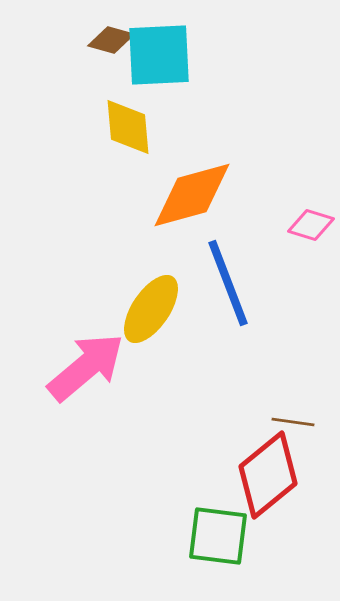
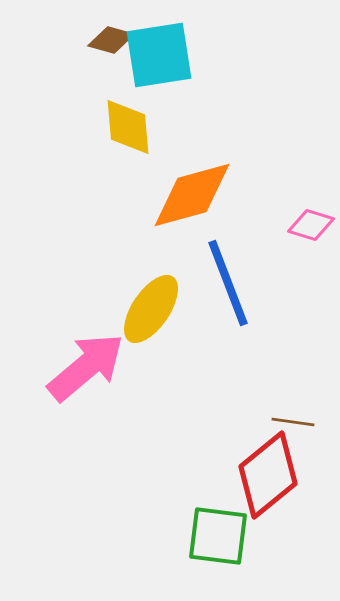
cyan square: rotated 6 degrees counterclockwise
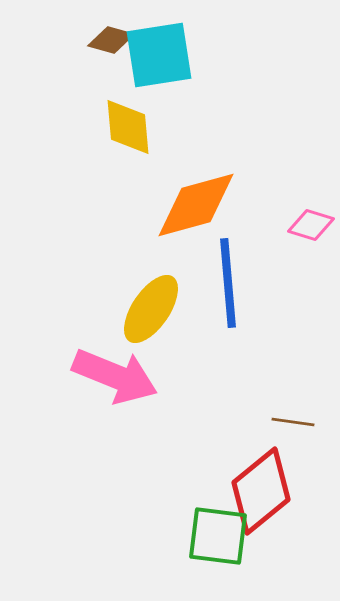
orange diamond: moved 4 px right, 10 px down
blue line: rotated 16 degrees clockwise
pink arrow: moved 29 px right, 9 px down; rotated 62 degrees clockwise
red diamond: moved 7 px left, 16 px down
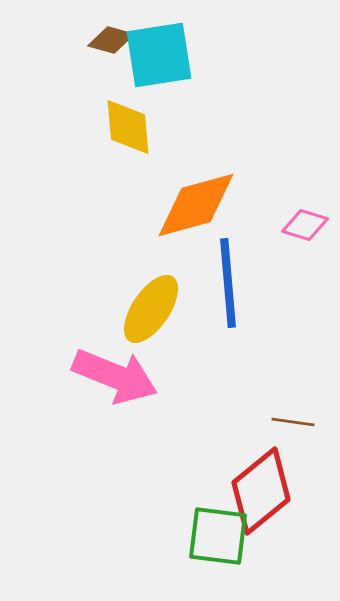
pink diamond: moved 6 px left
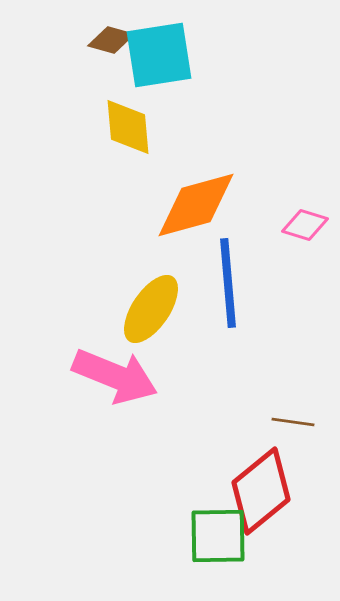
green square: rotated 8 degrees counterclockwise
